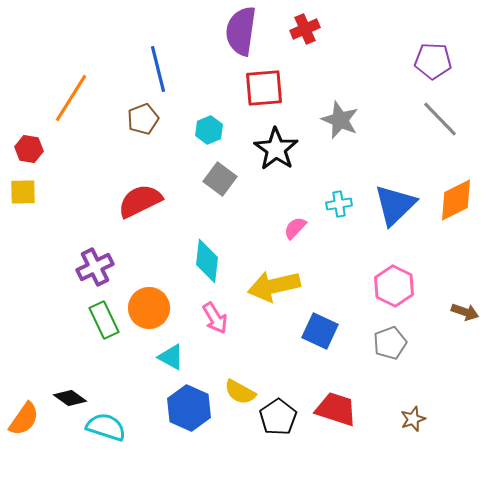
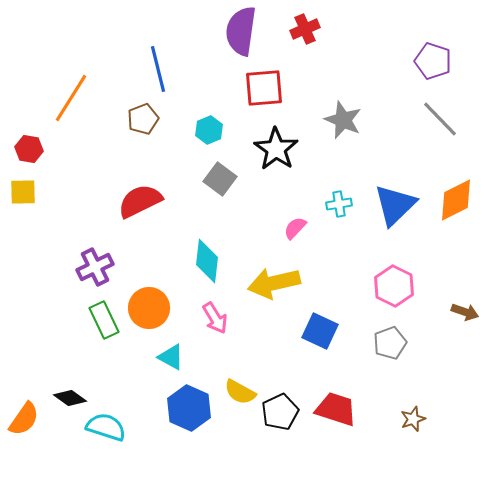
purple pentagon: rotated 15 degrees clockwise
gray star: moved 3 px right
yellow arrow: moved 3 px up
black pentagon: moved 2 px right, 5 px up; rotated 9 degrees clockwise
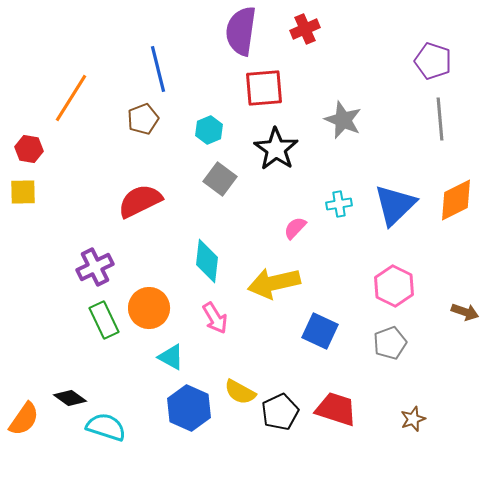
gray line: rotated 39 degrees clockwise
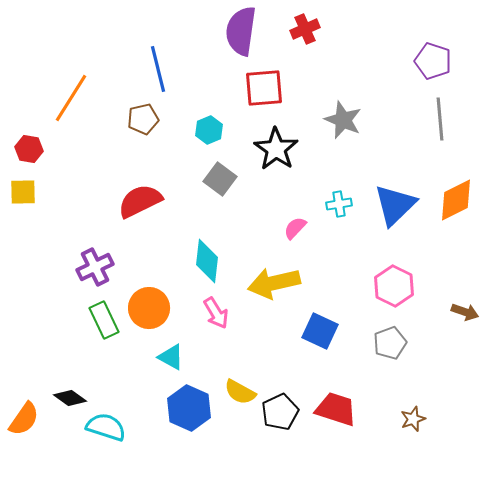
brown pentagon: rotated 8 degrees clockwise
pink arrow: moved 1 px right, 5 px up
